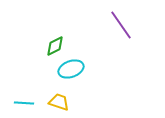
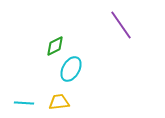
cyan ellipse: rotated 40 degrees counterclockwise
yellow trapezoid: rotated 25 degrees counterclockwise
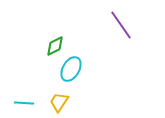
yellow trapezoid: rotated 50 degrees counterclockwise
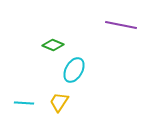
purple line: rotated 44 degrees counterclockwise
green diamond: moved 2 px left, 1 px up; rotated 50 degrees clockwise
cyan ellipse: moved 3 px right, 1 px down
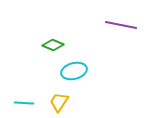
cyan ellipse: moved 1 px down; rotated 45 degrees clockwise
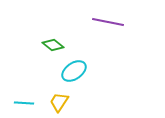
purple line: moved 13 px left, 3 px up
green diamond: rotated 15 degrees clockwise
cyan ellipse: rotated 20 degrees counterclockwise
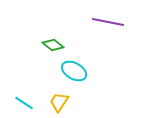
cyan ellipse: rotated 65 degrees clockwise
cyan line: rotated 30 degrees clockwise
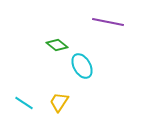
green diamond: moved 4 px right
cyan ellipse: moved 8 px right, 5 px up; rotated 30 degrees clockwise
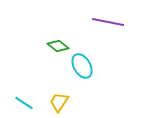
green diamond: moved 1 px right, 1 px down
